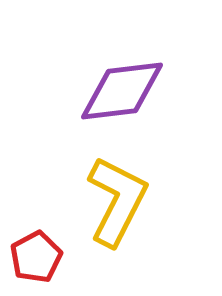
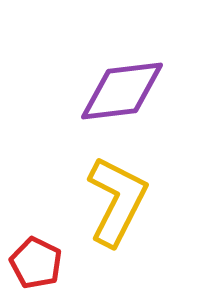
red pentagon: moved 6 px down; rotated 18 degrees counterclockwise
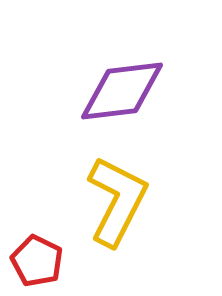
red pentagon: moved 1 px right, 2 px up
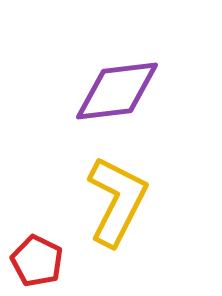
purple diamond: moved 5 px left
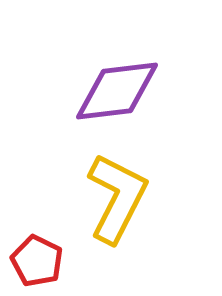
yellow L-shape: moved 3 px up
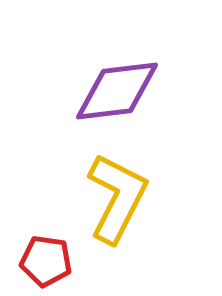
red pentagon: moved 9 px right; rotated 18 degrees counterclockwise
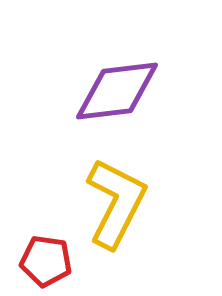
yellow L-shape: moved 1 px left, 5 px down
